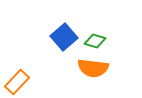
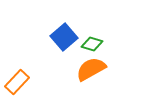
green diamond: moved 3 px left, 3 px down
orange semicircle: moved 2 px left, 1 px down; rotated 144 degrees clockwise
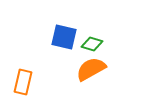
blue square: rotated 36 degrees counterclockwise
orange rectangle: moved 6 px right; rotated 30 degrees counterclockwise
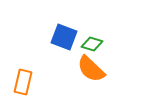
blue square: rotated 8 degrees clockwise
orange semicircle: rotated 108 degrees counterclockwise
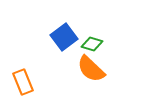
blue square: rotated 32 degrees clockwise
orange rectangle: rotated 35 degrees counterclockwise
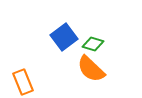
green diamond: moved 1 px right
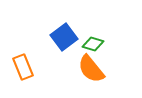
orange semicircle: rotated 8 degrees clockwise
orange rectangle: moved 15 px up
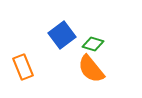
blue square: moved 2 px left, 2 px up
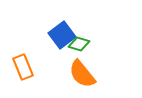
green diamond: moved 14 px left
orange semicircle: moved 9 px left, 5 px down
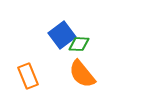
green diamond: rotated 15 degrees counterclockwise
orange rectangle: moved 5 px right, 9 px down
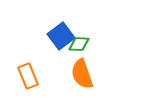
blue square: moved 1 px left, 1 px down
orange semicircle: rotated 20 degrees clockwise
